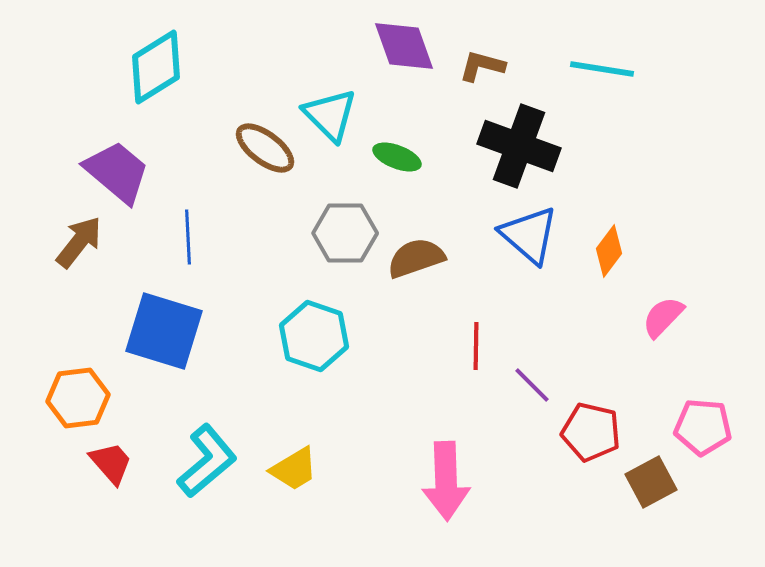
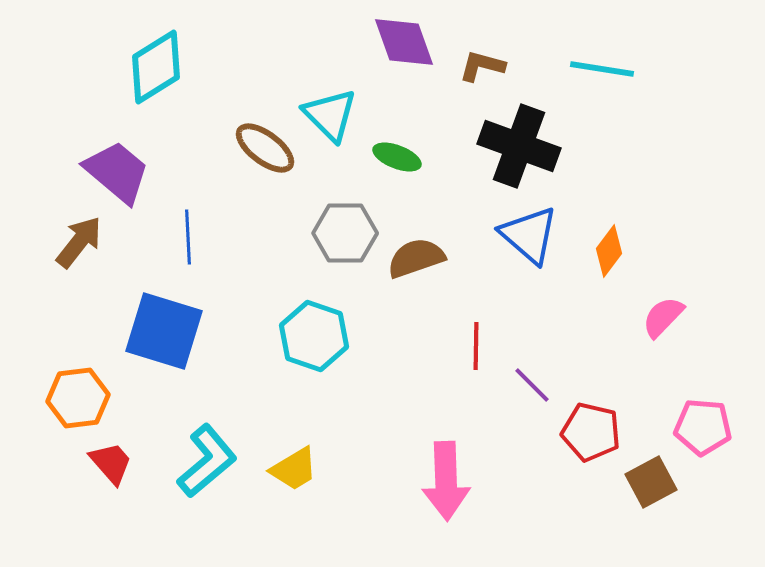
purple diamond: moved 4 px up
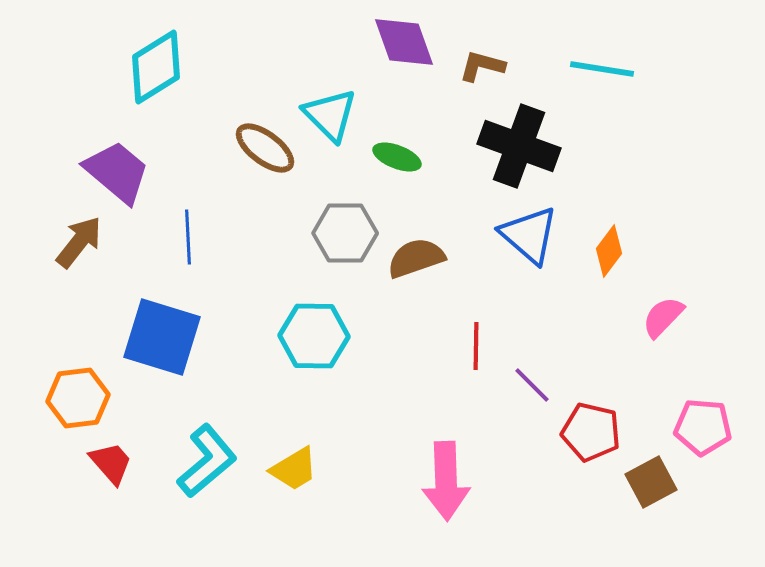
blue square: moved 2 px left, 6 px down
cyan hexagon: rotated 18 degrees counterclockwise
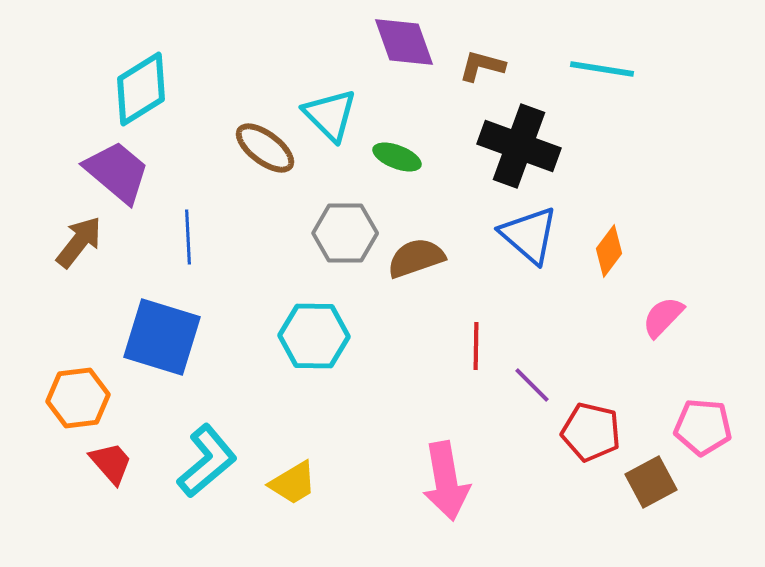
cyan diamond: moved 15 px left, 22 px down
yellow trapezoid: moved 1 px left, 14 px down
pink arrow: rotated 8 degrees counterclockwise
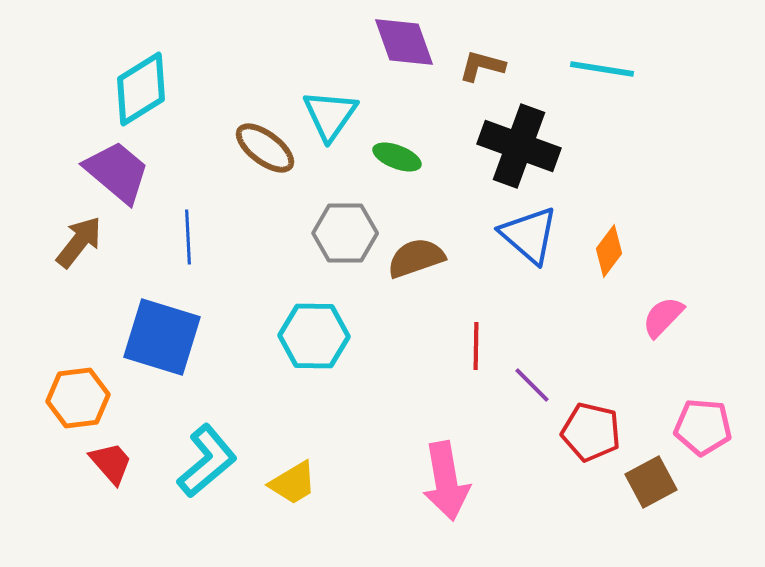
cyan triangle: rotated 20 degrees clockwise
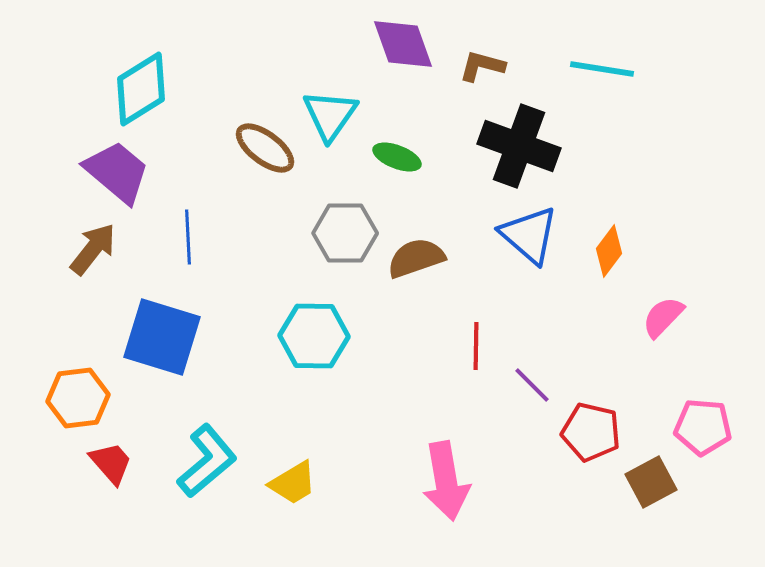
purple diamond: moved 1 px left, 2 px down
brown arrow: moved 14 px right, 7 px down
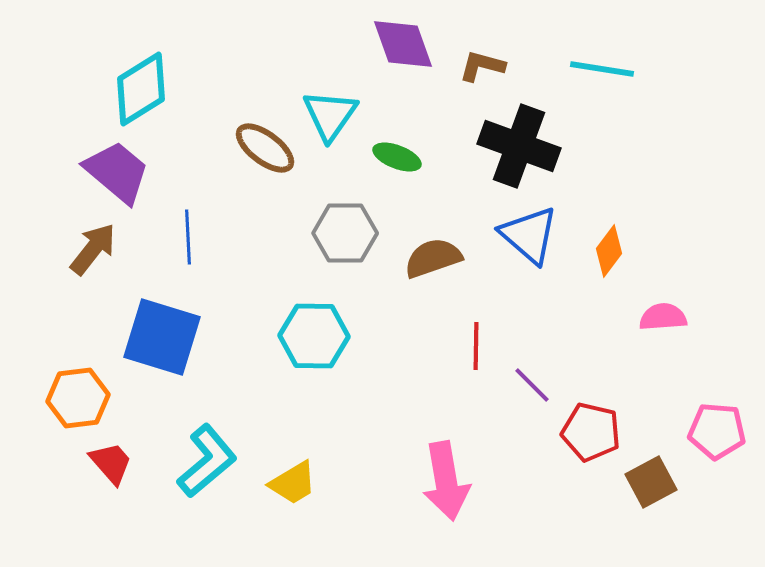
brown semicircle: moved 17 px right
pink semicircle: rotated 42 degrees clockwise
pink pentagon: moved 14 px right, 4 px down
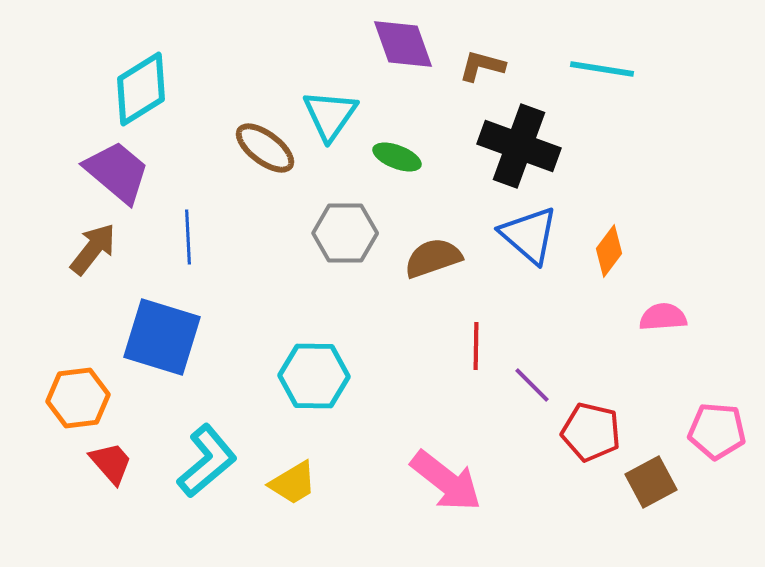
cyan hexagon: moved 40 px down
pink arrow: rotated 42 degrees counterclockwise
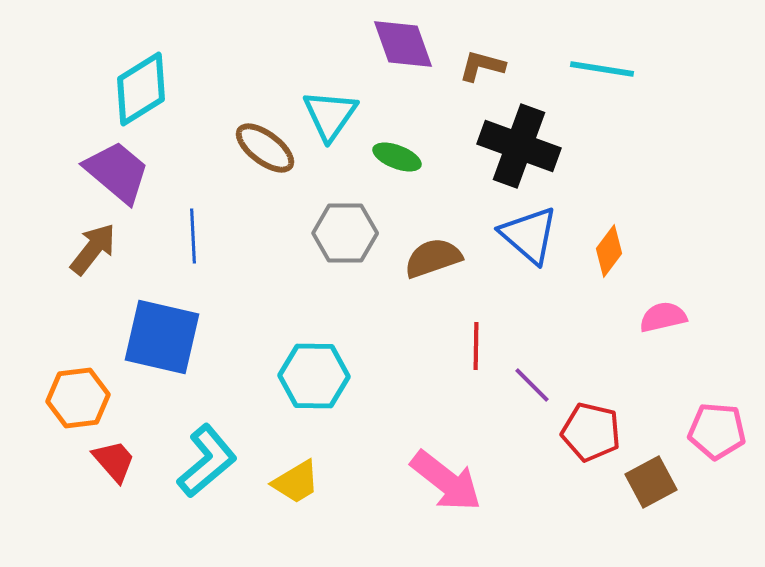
blue line: moved 5 px right, 1 px up
pink semicircle: rotated 9 degrees counterclockwise
blue square: rotated 4 degrees counterclockwise
red trapezoid: moved 3 px right, 2 px up
yellow trapezoid: moved 3 px right, 1 px up
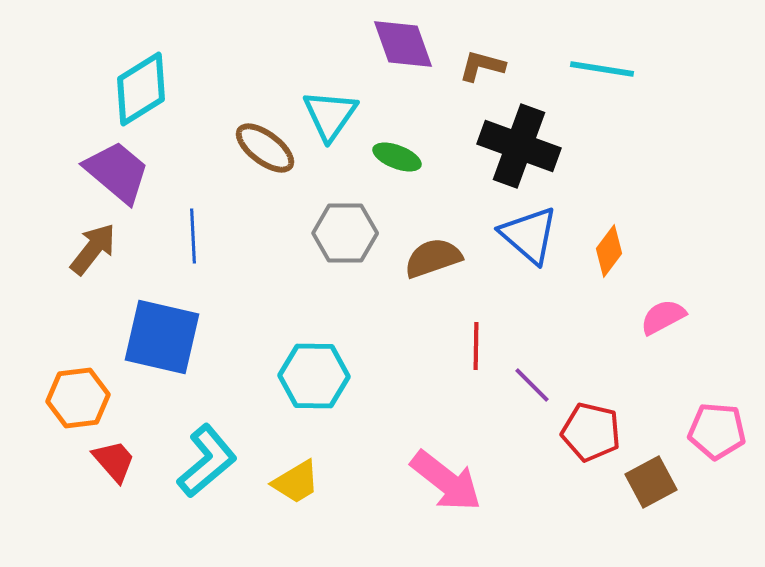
pink semicircle: rotated 15 degrees counterclockwise
